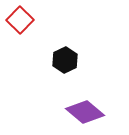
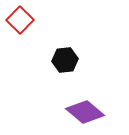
black hexagon: rotated 20 degrees clockwise
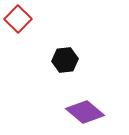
red square: moved 2 px left, 1 px up
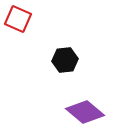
red square: rotated 20 degrees counterclockwise
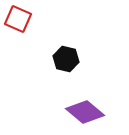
black hexagon: moved 1 px right, 1 px up; rotated 20 degrees clockwise
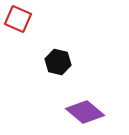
black hexagon: moved 8 px left, 3 px down
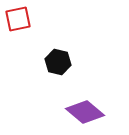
red square: rotated 36 degrees counterclockwise
